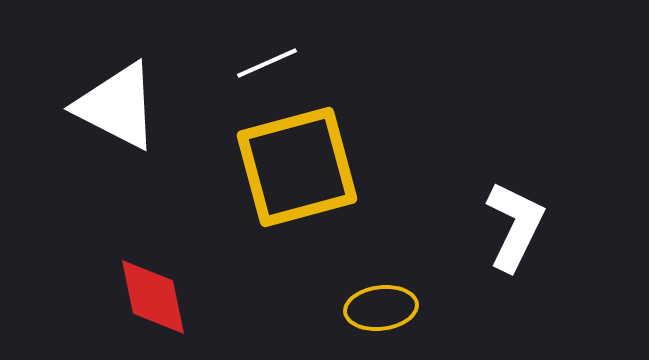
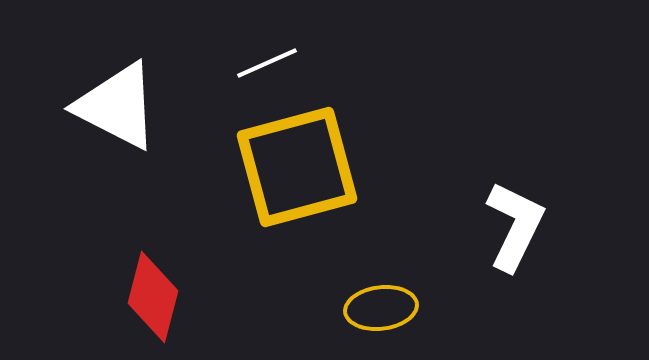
red diamond: rotated 26 degrees clockwise
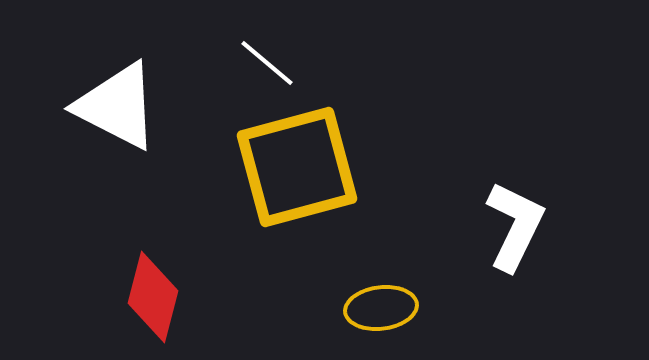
white line: rotated 64 degrees clockwise
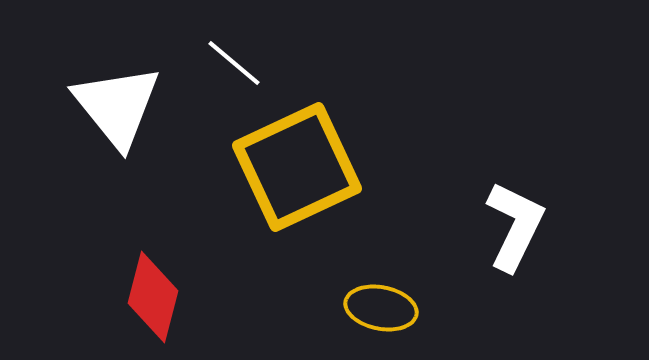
white line: moved 33 px left
white triangle: rotated 24 degrees clockwise
yellow square: rotated 10 degrees counterclockwise
yellow ellipse: rotated 18 degrees clockwise
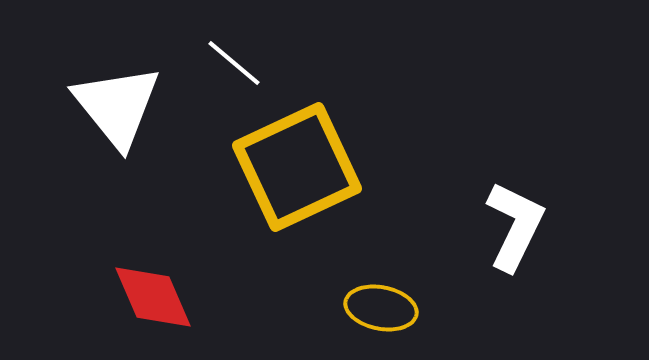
red diamond: rotated 38 degrees counterclockwise
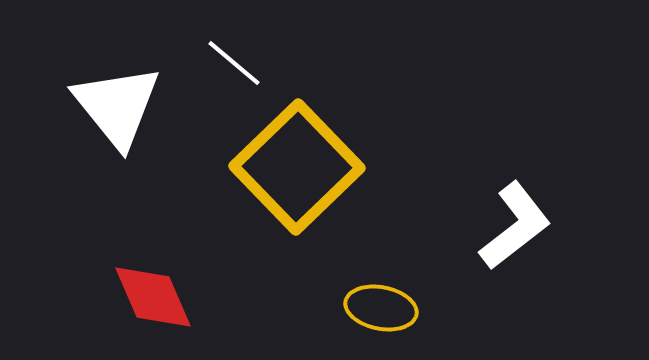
yellow square: rotated 19 degrees counterclockwise
white L-shape: rotated 26 degrees clockwise
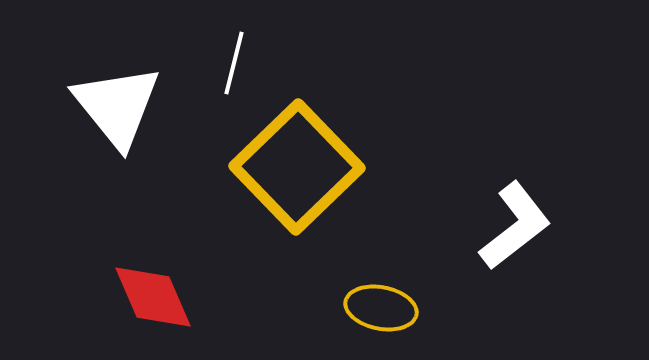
white line: rotated 64 degrees clockwise
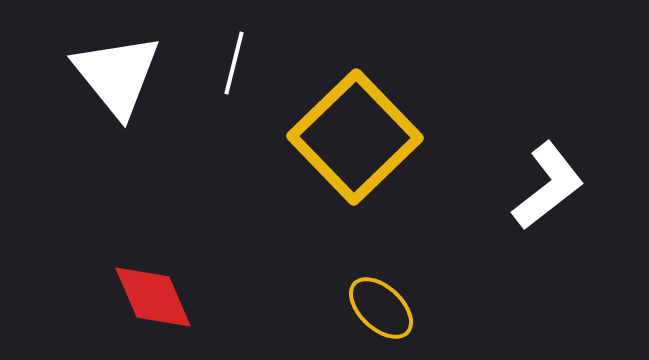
white triangle: moved 31 px up
yellow square: moved 58 px right, 30 px up
white L-shape: moved 33 px right, 40 px up
yellow ellipse: rotated 32 degrees clockwise
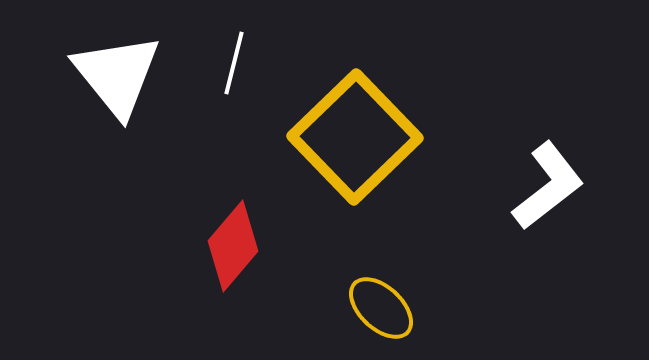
red diamond: moved 80 px right, 51 px up; rotated 64 degrees clockwise
